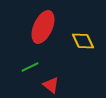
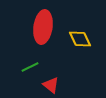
red ellipse: rotated 16 degrees counterclockwise
yellow diamond: moved 3 px left, 2 px up
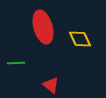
red ellipse: rotated 24 degrees counterclockwise
green line: moved 14 px left, 4 px up; rotated 24 degrees clockwise
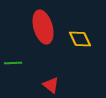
green line: moved 3 px left
